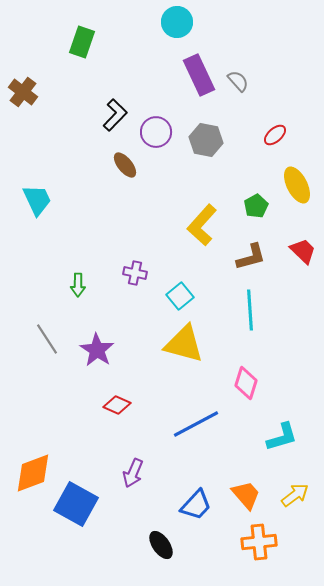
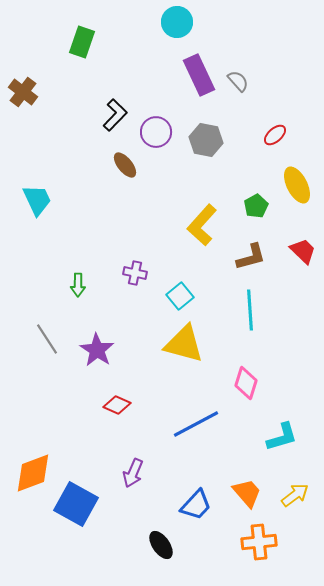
orange trapezoid: moved 1 px right, 2 px up
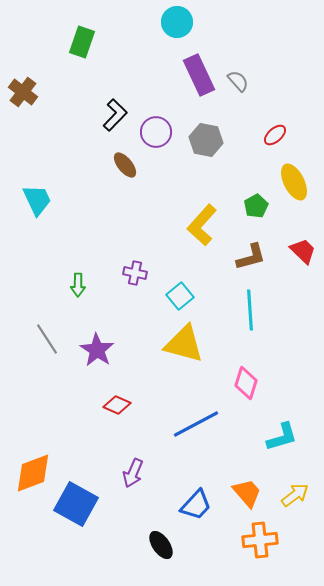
yellow ellipse: moved 3 px left, 3 px up
orange cross: moved 1 px right, 2 px up
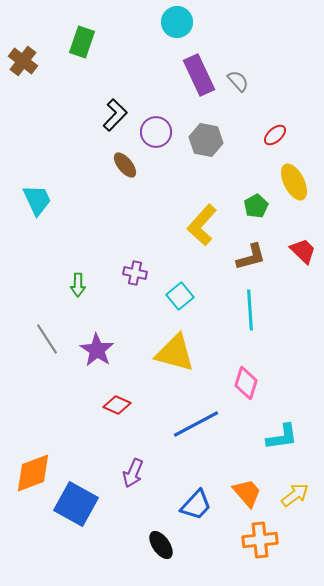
brown cross: moved 31 px up
yellow triangle: moved 9 px left, 9 px down
cyan L-shape: rotated 8 degrees clockwise
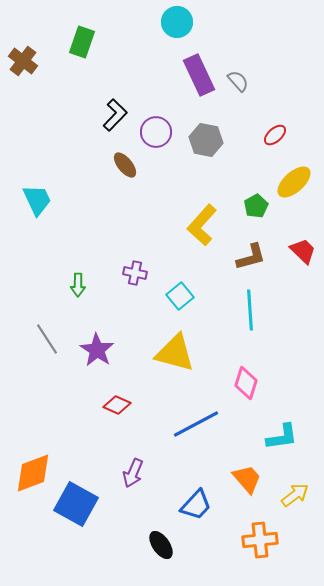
yellow ellipse: rotated 75 degrees clockwise
orange trapezoid: moved 14 px up
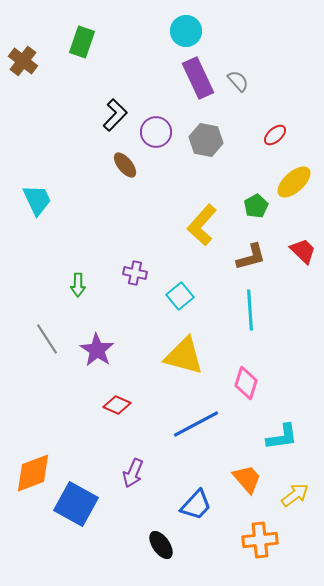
cyan circle: moved 9 px right, 9 px down
purple rectangle: moved 1 px left, 3 px down
yellow triangle: moved 9 px right, 3 px down
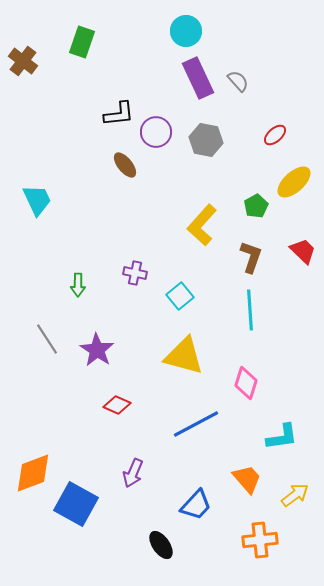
black L-shape: moved 4 px right, 1 px up; rotated 40 degrees clockwise
brown L-shape: rotated 56 degrees counterclockwise
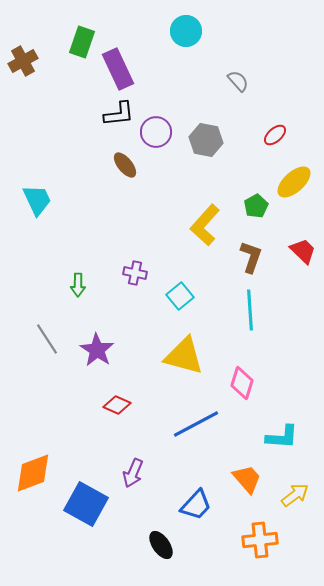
brown cross: rotated 24 degrees clockwise
purple rectangle: moved 80 px left, 9 px up
yellow L-shape: moved 3 px right
pink diamond: moved 4 px left
cyan L-shape: rotated 12 degrees clockwise
blue square: moved 10 px right
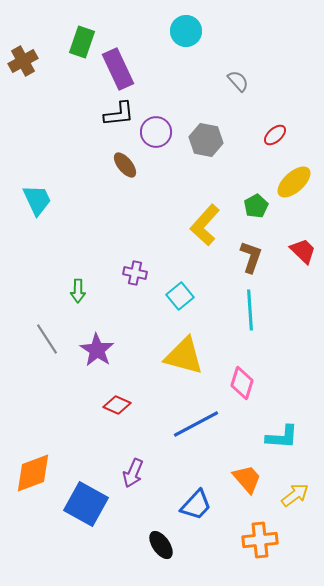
green arrow: moved 6 px down
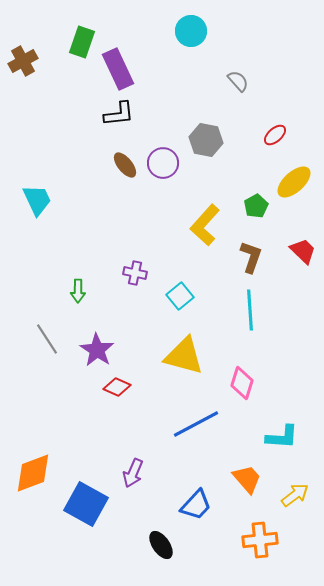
cyan circle: moved 5 px right
purple circle: moved 7 px right, 31 px down
red diamond: moved 18 px up
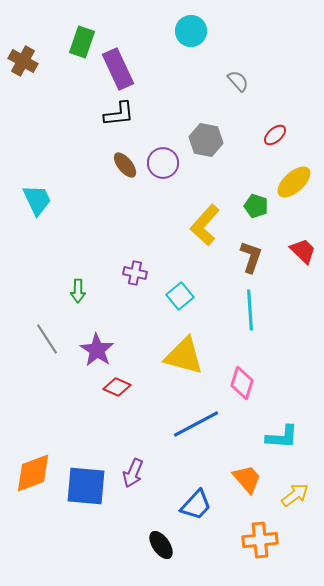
brown cross: rotated 32 degrees counterclockwise
green pentagon: rotated 25 degrees counterclockwise
blue square: moved 18 px up; rotated 24 degrees counterclockwise
